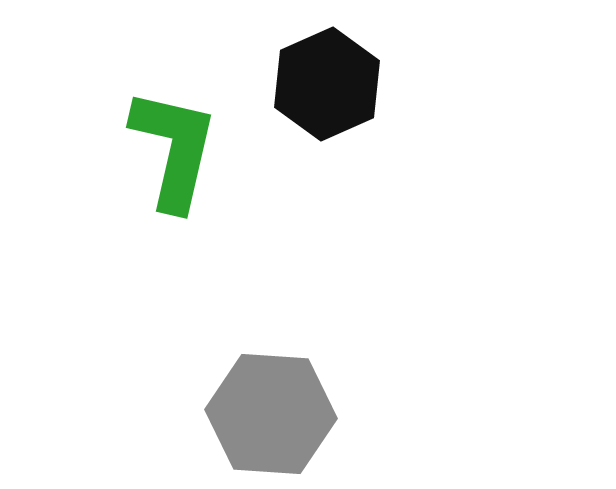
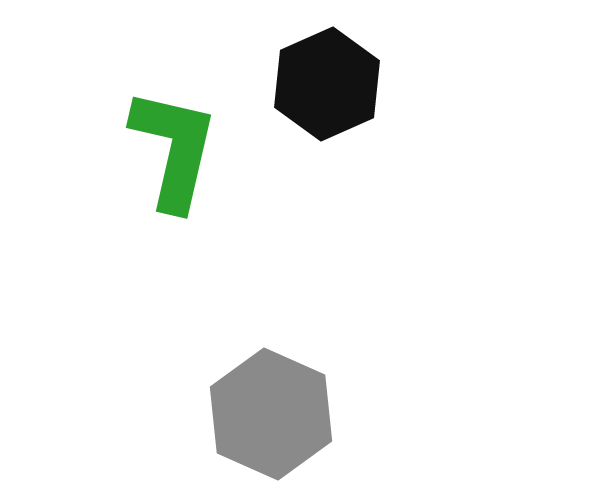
gray hexagon: rotated 20 degrees clockwise
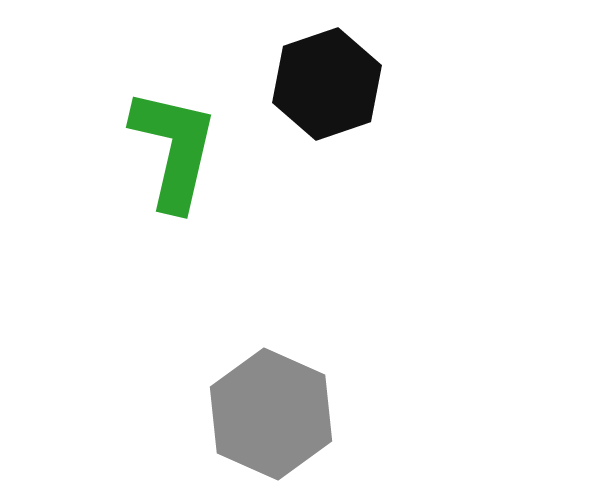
black hexagon: rotated 5 degrees clockwise
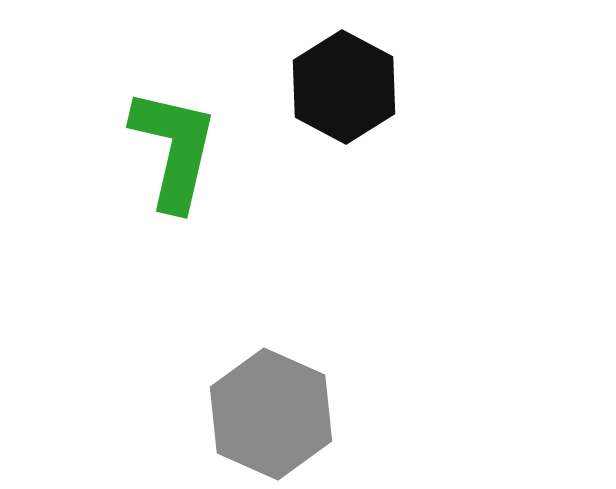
black hexagon: moved 17 px right, 3 px down; rotated 13 degrees counterclockwise
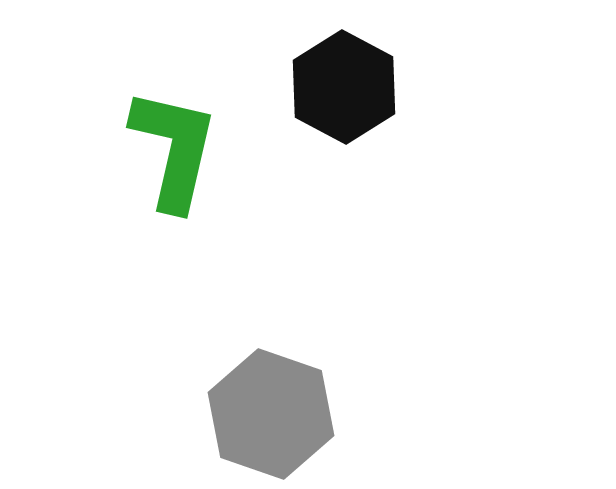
gray hexagon: rotated 5 degrees counterclockwise
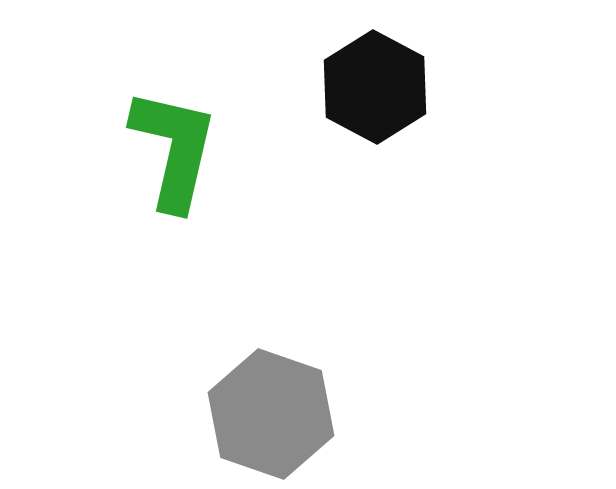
black hexagon: moved 31 px right
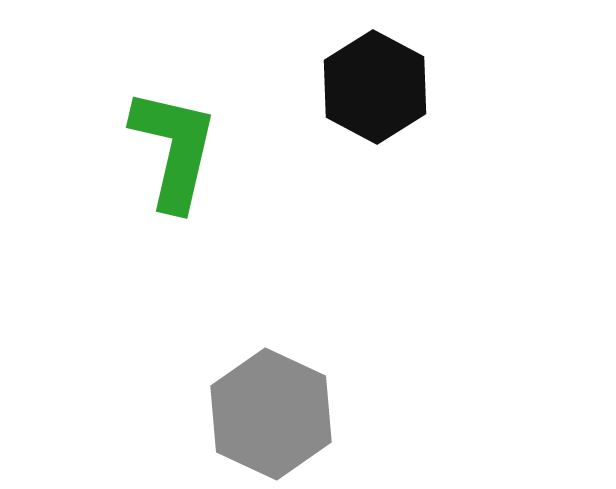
gray hexagon: rotated 6 degrees clockwise
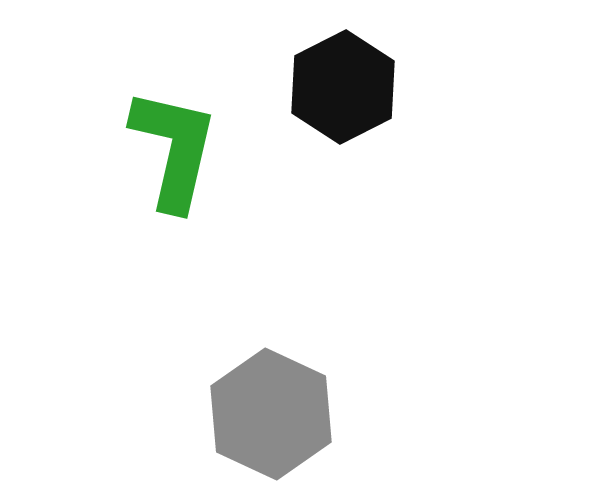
black hexagon: moved 32 px left; rotated 5 degrees clockwise
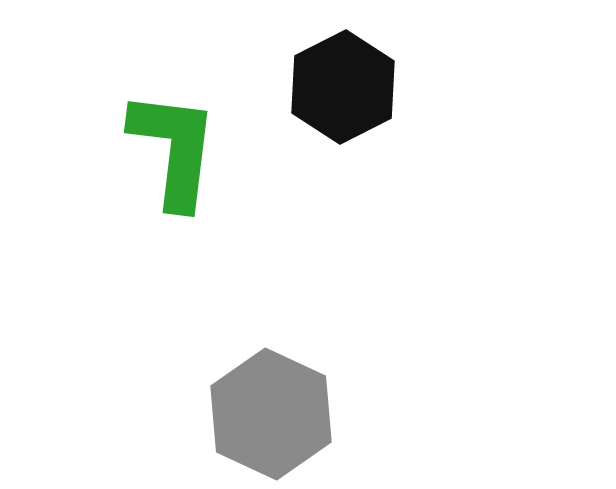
green L-shape: rotated 6 degrees counterclockwise
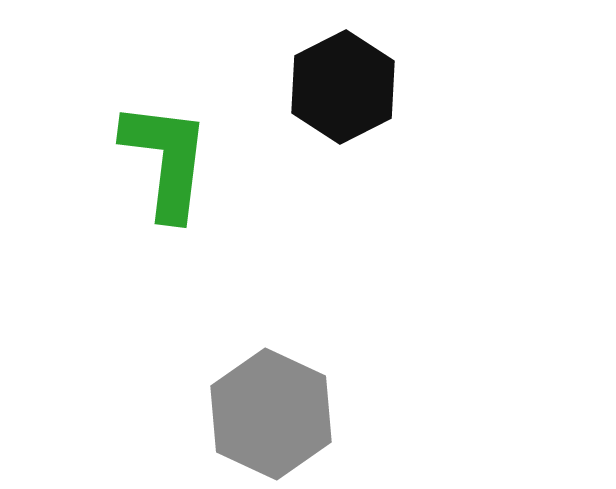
green L-shape: moved 8 px left, 11 px down
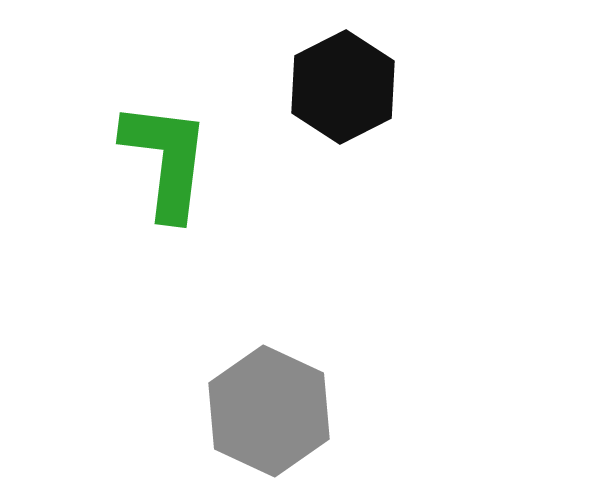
gray hexagon: moved 2 px left, 3 px up
